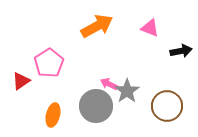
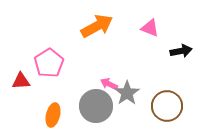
red triangle: rotated 30 degrees clockwise
gray star: moved 2 px down
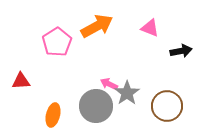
pink pentagon: moved 8 px right, 21 px up
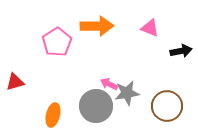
orange arrow: rotated 28 degrees clockwise
red triangle: moved 6 px left, 1 px down; rotated 12 degrees counterclockwise
gray star: rotated 25 degrees clockwise
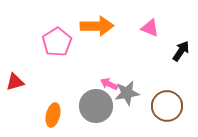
black arrow: rotated 45 degrees counterclockwise
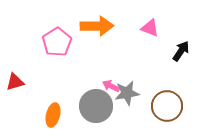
pink arrow: moved 2 px right, 2 px down
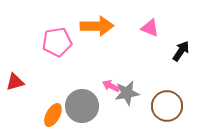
pink pentagon: rotated 24 degrees clockwise
gray circle: moved 14 px left
orange ellipse: rotated 15 degrees clockwise
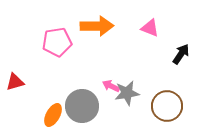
black arrow: moved 3 px down
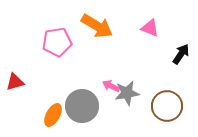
orange arrow: rotated 32 degrees clockwise
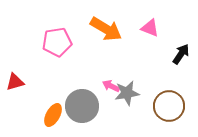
orange arrow: moved 9 px right, 3 px down
brown circle: moved 2 px right
